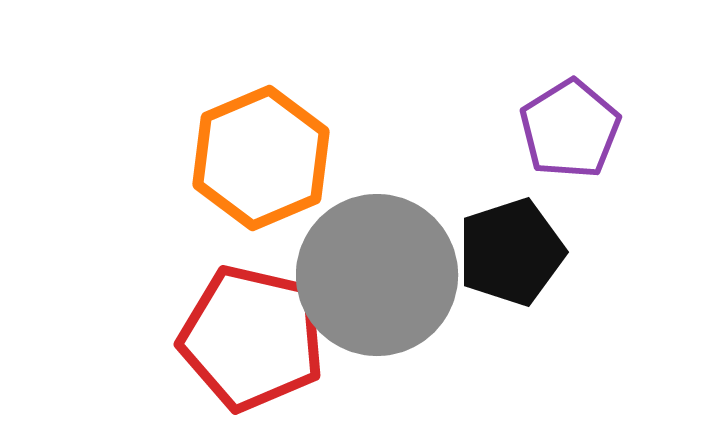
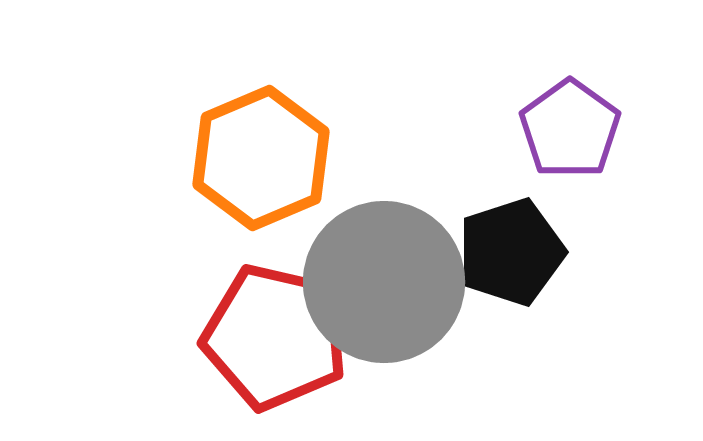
purple pentagon: rotated 4 degrees counterclockwise
gray circle: moved 7 px right, 7 px down
red pentagon: moved 23 px right, 1 px up
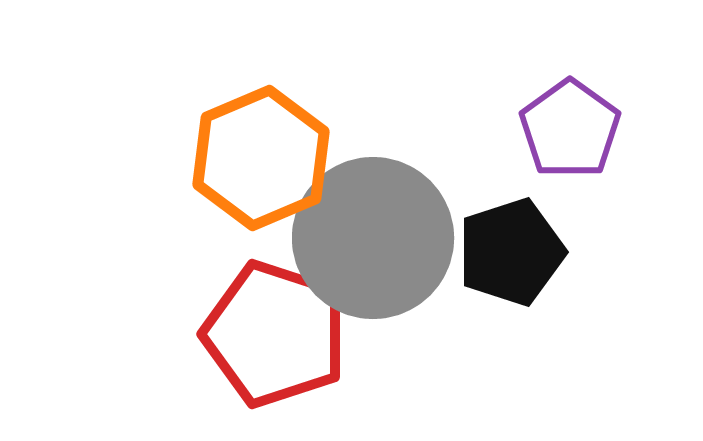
gray circle: moved 11 px left, 44 px up
red pentagon: moved 3 px up; rotated 5 degrees clockwise
